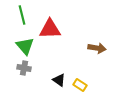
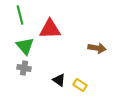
green line: moved 2 px left
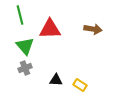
brown arrow: moved 4 px left, 19 px up
gray cross: moved 1 px right; rotated 32 degrees counterclockwise
black triangle: moved 3 px left; rotated 32 degrees counterclockwise
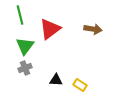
red triangle: rotated 35 degrees counterclockwise
green triangle: rotated 18 degrees clockwise
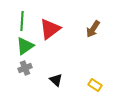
green line: moved 2 px right, 6 px down; rotated 18 degrees clockwise
brown arrow: rotated 114 degrees clockwise
green triangle: rotated 18 degrees clockwise
black triangle: rotated 40 degrees clockwise
yellow rectangle: moved 15 px right
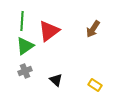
red triangle: moved 1 px left, 2 px down
gray cross: moved 3 px down
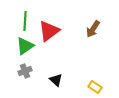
green line: moved 3 px right
yellow rectangle: moved 2 px down
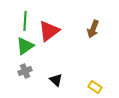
brown arrow: rotated 12 degrees counterclockwise
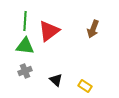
green triangle: rotated 42 degrees clockwise
yellow rectangle: moved 10 px left, 1 px up
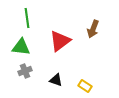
green line: moved 2 px right, 3 px up; rotated 12 degrees counterclockwise
red triangle: moved 11 px right, 10 px down
green triangle: moved 4 px left, 1 px down
black triangle: rotated 24 degrees counterclockwise
